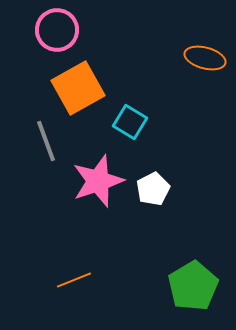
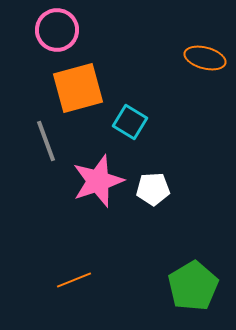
orange square: rotated 14 degrees clockwise
white pentagon: rotated 24 degrees clockwise
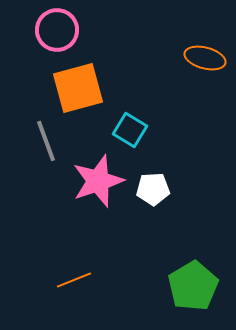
cyan square: moved 8 px down
